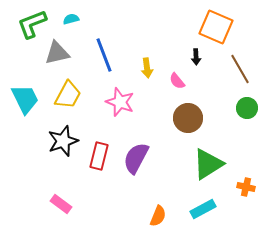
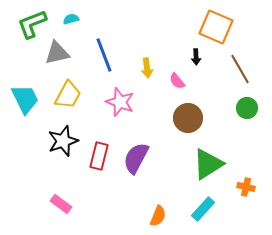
cyan rectangle: rotated 20 degrees counterclockwise
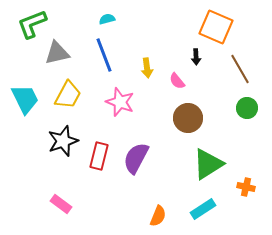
cyan semicircle: moved 36 px right
cyan rectangle: rotated 15 degrees clockwise
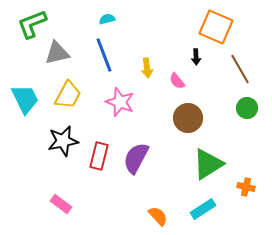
black star: rotated 8 degrees clockwise
orange semicircle: rotated 65 degrees counterclockwise
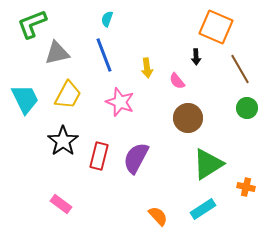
cyan semicircle: rotated 56 degrees counterclockwise
black star: rotated 24 degrees counterclockwise
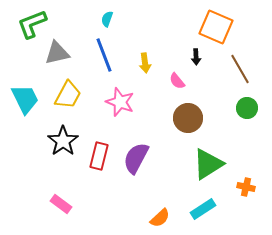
yellow arrow: moved 2 px left, 5 px up
orange semicircle: moved 2 px right, 2 px down; rotated 90 degrees clockwise
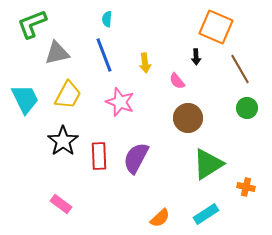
cyan semicircle: rotated 14 degrees counterclockwise
red rectangle: rotated 16 degrees counterclockwise
cyan rectangle: moved 3 px right, 5 px down
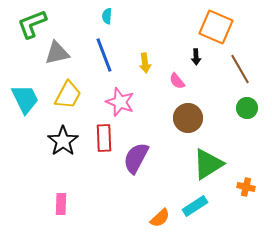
cyan semicircle: moved 3 px up
red rectangle: moved 5 px right, 18 px up
pink rectangle: rotated 55 degrees clockwise
cyan rectangle: moved 11 px left, 8 px up
